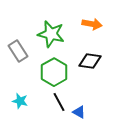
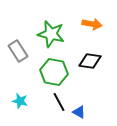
green hexagon: rotated 20 degrees counterclockwise
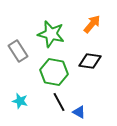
orange arrow: rotated 60 degrees counterclockwise
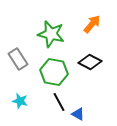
gray rectangle: moved 8 px down
black diamond: moved 1 px down; rotated 20 degrees clockwise
blue triangle: moved 1 px left, 2 px down
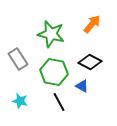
blue triangle: moved 4 px right, 28 px up
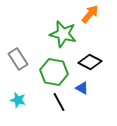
orange arrow: moved 2 px left, 10 px up
green star: moved 12 px right
blue triangle: moved 2 px down
cyan star: moved 2 px left, 1 px up
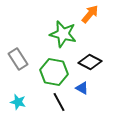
cyan star: moved 2 px down
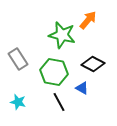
orange arrow: moved 2 px left, 6 px down
green star: moved 1 px left, 1 px down
black diamond: moved 3 px right, 2 px down
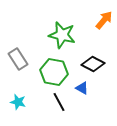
orange arrow: moved 16 px right
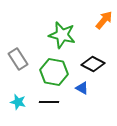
black line: moved 10 px left; rotated 60 degrees counterclockwise
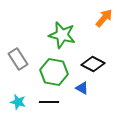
orange arrow: moved 2 px up
